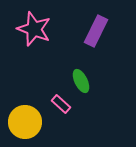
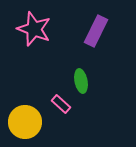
green ellipse: rotated 15 degrees clockwise
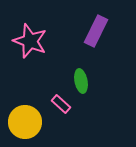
pink star: moved 4 px left, 12 px down
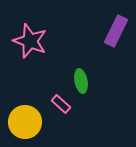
purple rectangle: moved 20 px right
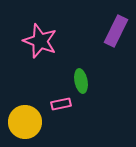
pink star: moved 10 px right
pink rectangle: rotated 54 degrees counterclockwise
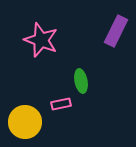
pink star: moved 1 px right, 1 px up
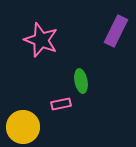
yellow circle: moved 2 px left, 5 px down
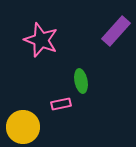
purple rectangle: rotated 16 degrees clockwise
